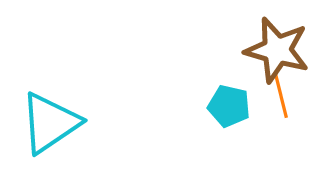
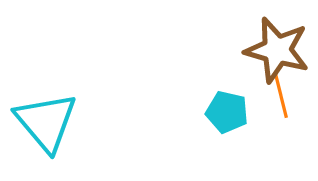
cyan pentagon: moved 2 px left, 6 px down
cyan triangle: moved 4 px left, 1 px up; rotated 36 degrees counterclockwise
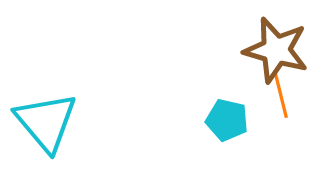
brown star: moved 1 px left
cyan pentagon: moved 8 px down
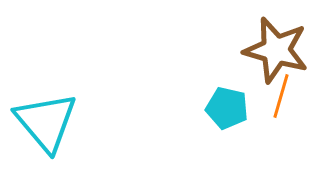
orange line: rotated 30 degrees clockwise
cyan pentagon: moved 12 px up
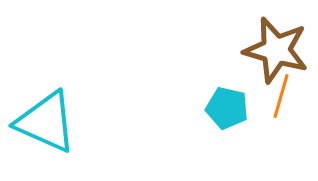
cyan triangle: rotated 26 degrees counterclockwise
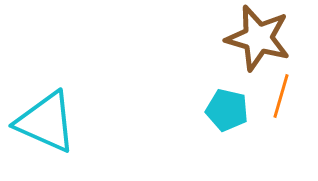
brown star: moved 18 px left, 12 px up
cyan pentagon: moved 2 px down
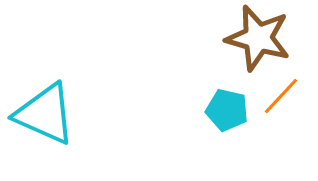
orange line: rotated 27 degrees clockwise
cyan triangle: moved 1 px left, 8 px up
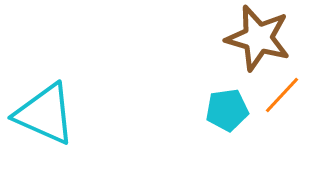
orange line: moved 1 px right, 1 px up
cyan pentagon: rotated 21 degrees counterclockwise
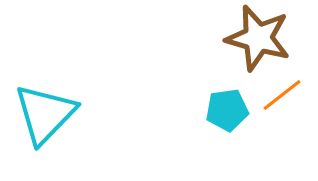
orange line: rotated 9 degrees clockwise
cyan triangle: rotated 50 degrees clockwise
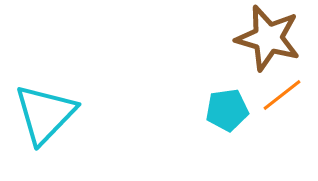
brown star: moved 10 px right
